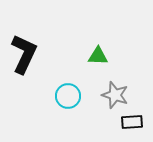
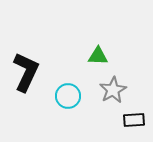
black L-shape: moved 2 px right, 18 px down
gray star: moved 2 px left, 5 px up; rotated 24 degrees clockwise
black rectangle: moved 2 px right, 2 px up
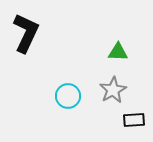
green triangle: moved 20 px right, 4 px up
black L-shape: moved 39 px up
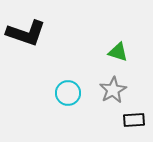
black L-shape: rotated 84 degrees clockwise
green triangle: rotated 15 degrees clockwise
cyan circle: moved 3 px up
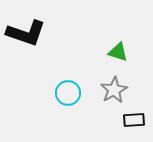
gray star: moved 1 px right
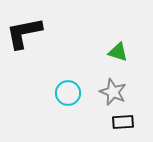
black L-shape: moved 2 px left; rotated 150 degrees clockwise
gray star: moved 1 px left, 2 px down; rotated 20 degrees counterclockwise
black rectangle: moved 11 px left, 2 px down
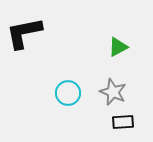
green triangle: moved 5 px up; rotated 45 degrees counterclockwise
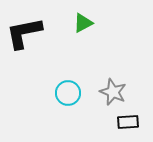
green triangle: moved 35 px left, 24 px up
black rectangle: moved 5 px right
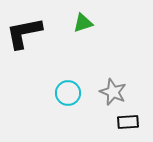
green triangle: rotated 10 degrees clockwise
